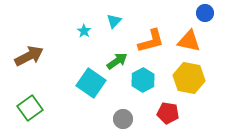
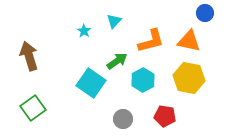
brown arrow: rotated 80 degrees counterclockwise
green square: moved 3 px right
red pentagon: moved 3 px left, 3 px down
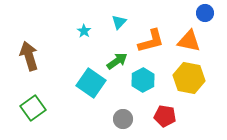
cyan triangle: moved 5 px right, 1 px down
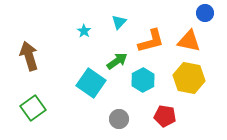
gray circle: moved 4 px left
